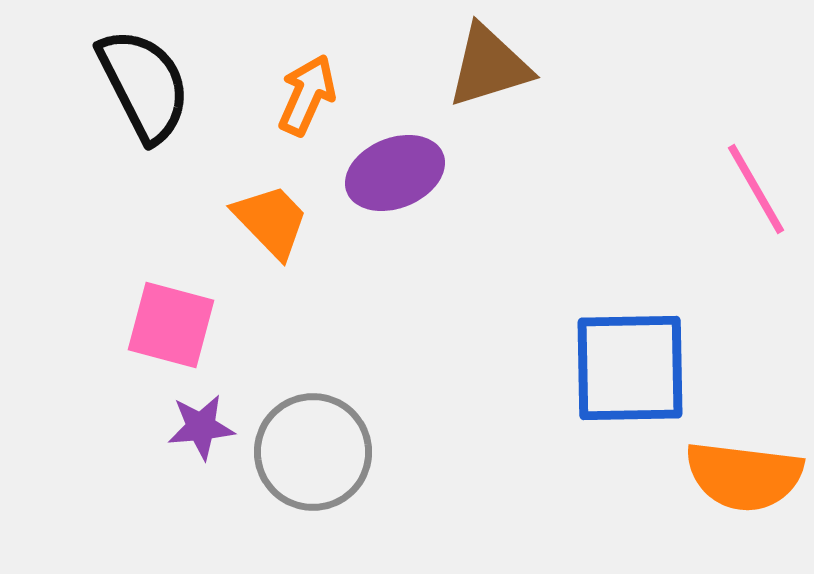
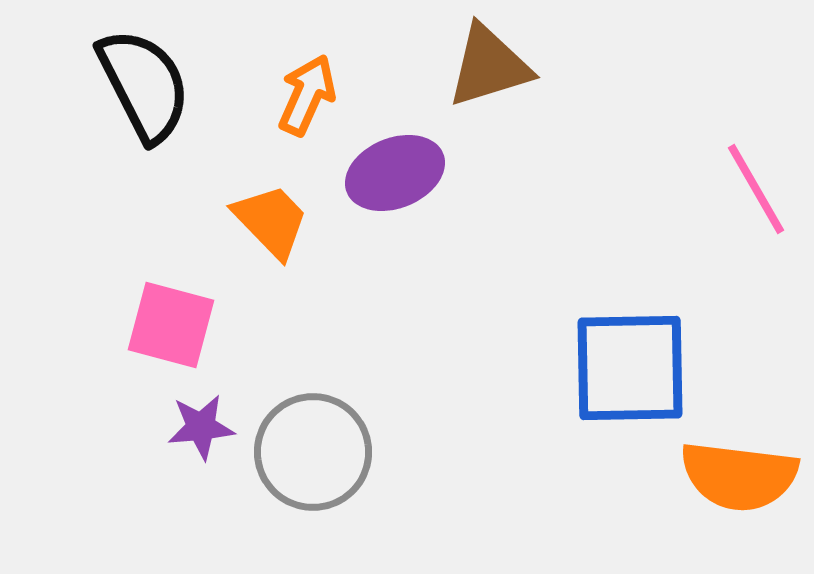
orange semicircle: moved 5 px left
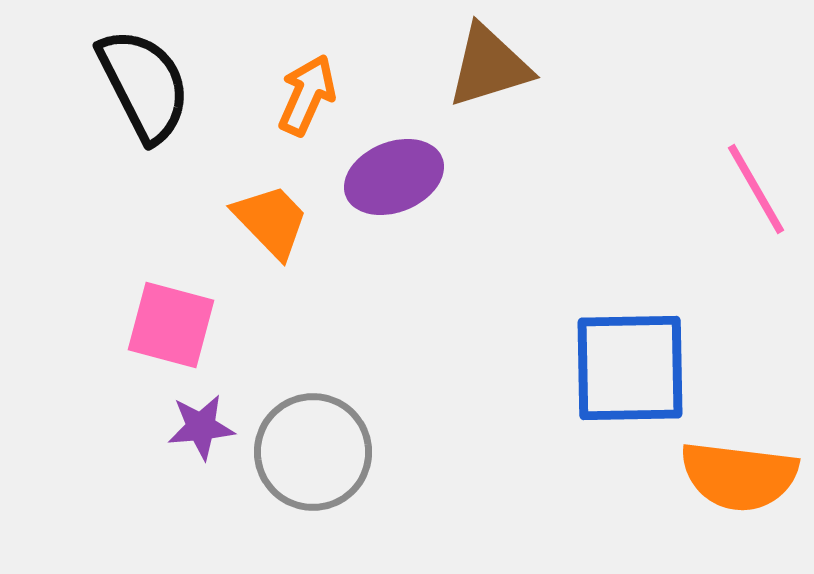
purple ellipse: moved 1 px left, 4 px down
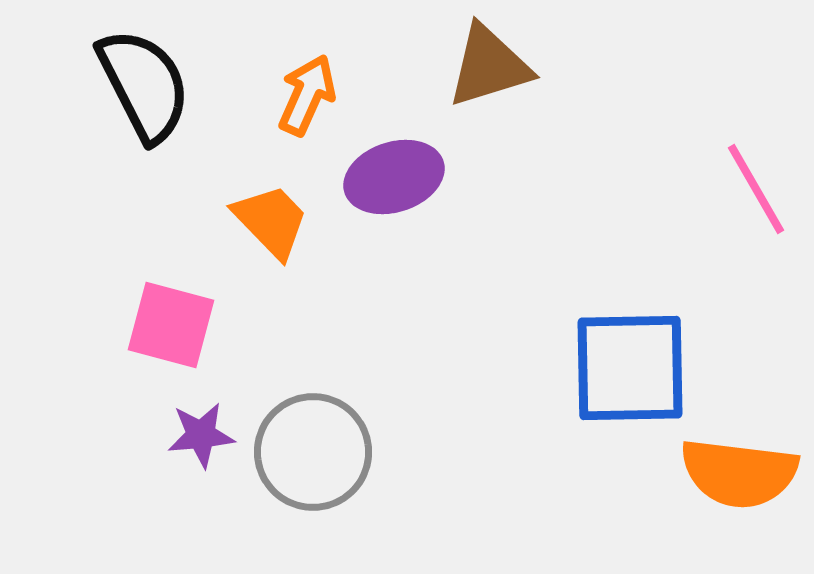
purple ellipse: rotated 4 degrees clockwise
purple star: moved 8 px down
orange semicircle: moved 3 px up
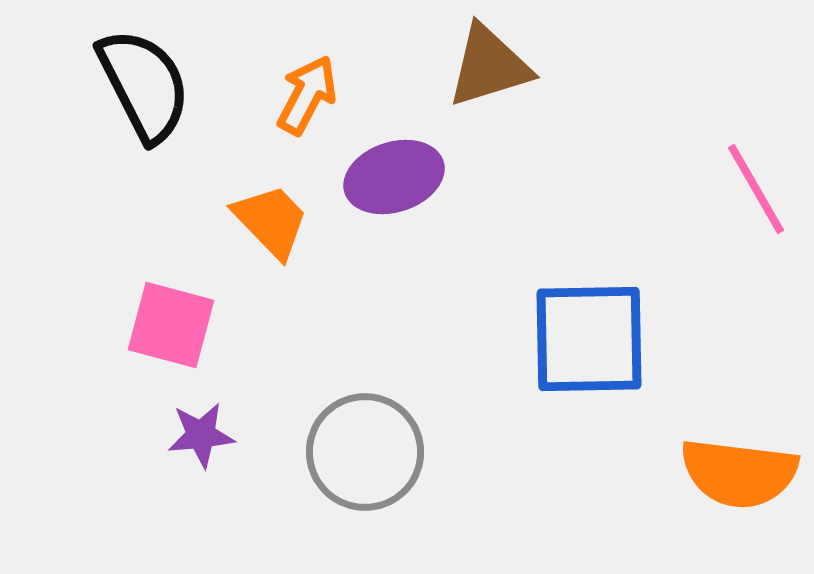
orange arrow: rotated 4 degrees clockwise
blue square: moved 41 px left, 29 px up
gray circle: moved 52 px right
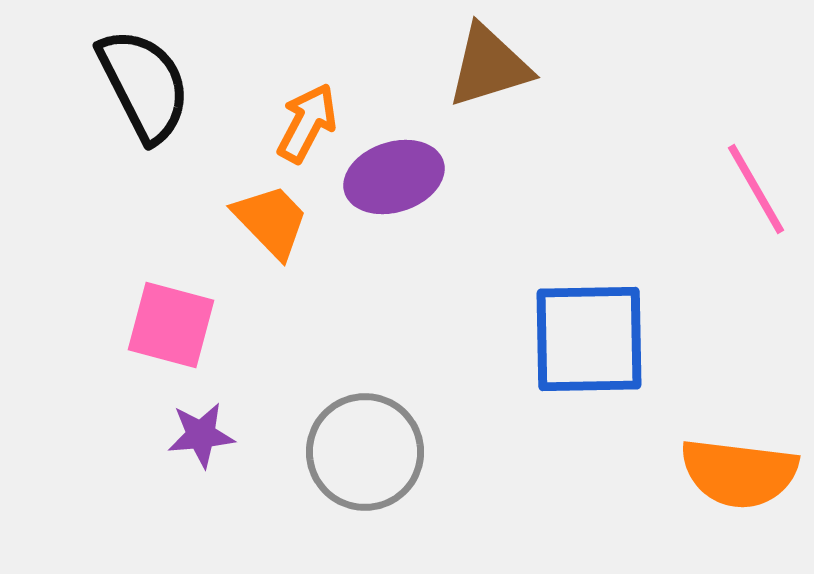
orange arrow: moved 28 px down
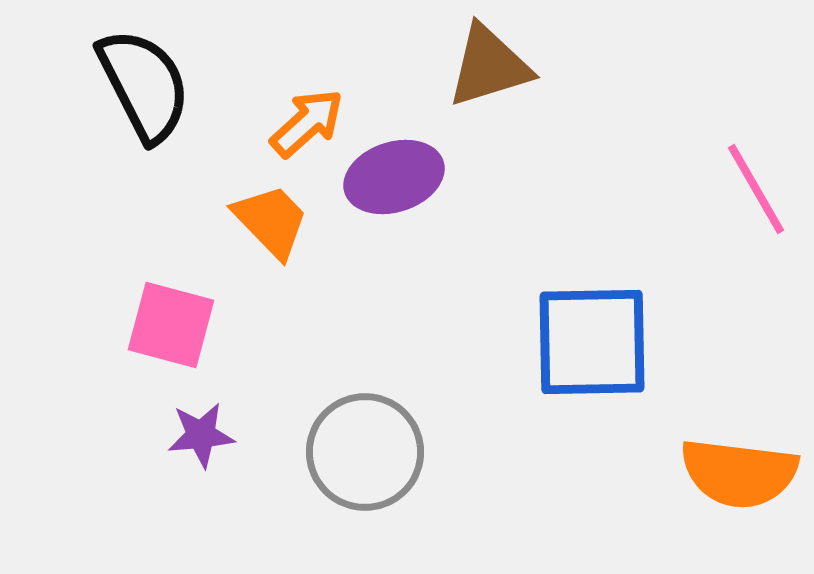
orange arrow: rotated 20 degrees clockwise
blue square: moved 3 px right, 3 px down
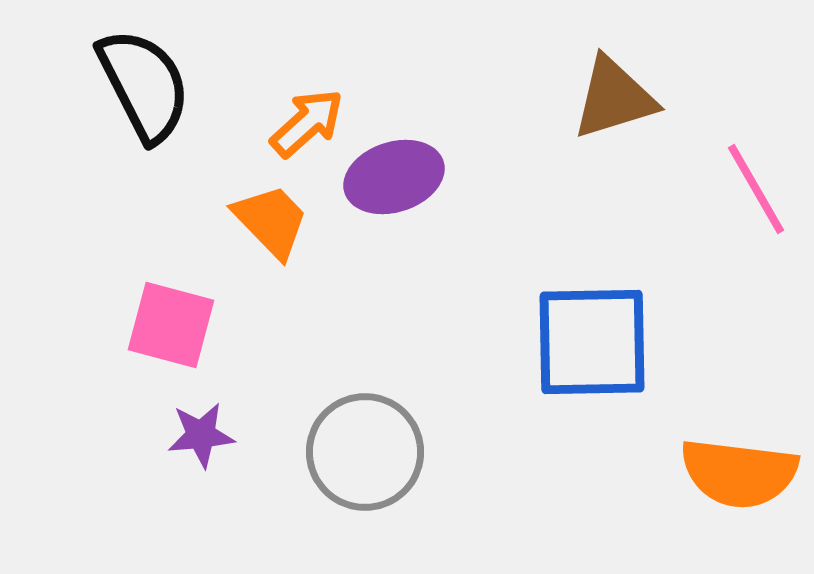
brown triangle: moved 125 px right, 32 px down
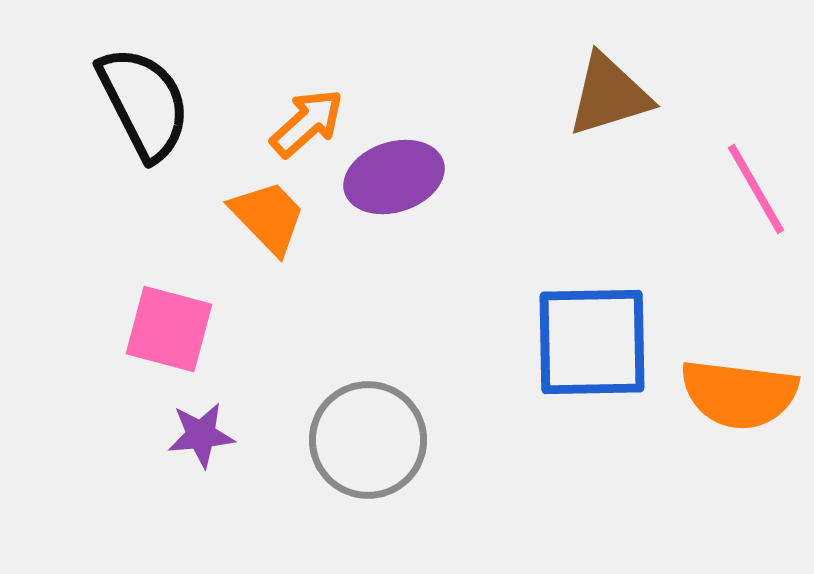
black semicircle: moved 18 px down
brown triangle: moved 5 px left, 3 px up
orange trapezoid: moved 3 px left, 4 px up
pink square: moved 2 px left, 4 px down
gray circle: moved 3 px right, 12 px up
orange semicircle: moved 79 px up
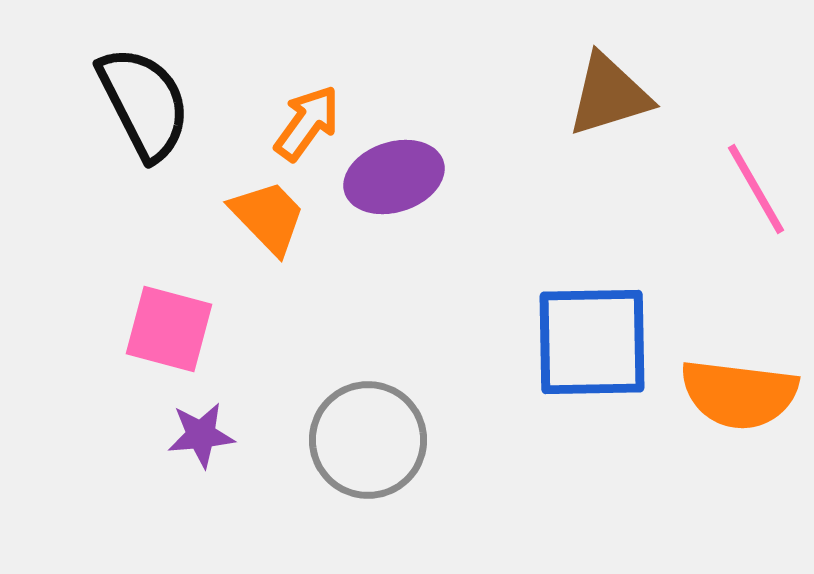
orange arrow: rotated 12 degrees counterclockwise
